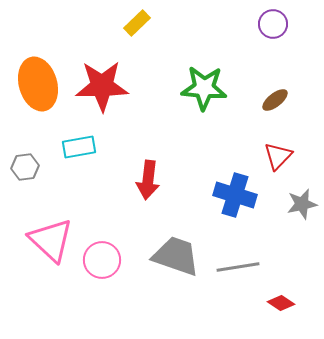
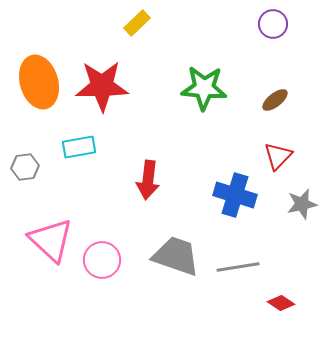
orange ellipse: moved 1 px right, 2 px up
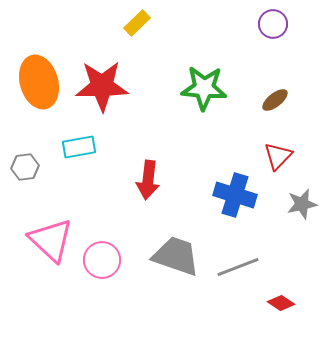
gray line: rotated 12 degrees counterclockwise
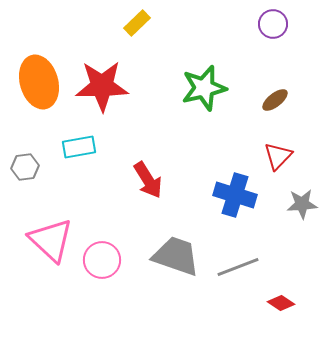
green star: rotated 18 degrees counterclockwise
red arrow: rotated 39 degrees counterclockwise
gray star: rotated 8 degrees clockwise
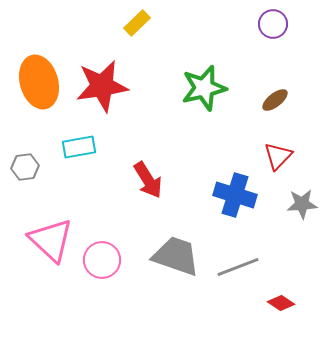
red star: rotated 8 degrees counterclockwise
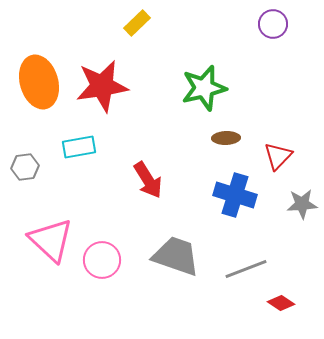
brown ellipse: moved 49 px left, 38 px down; rotated 36 degrees clockwise
gray line: moved 8 px right, 2 px down
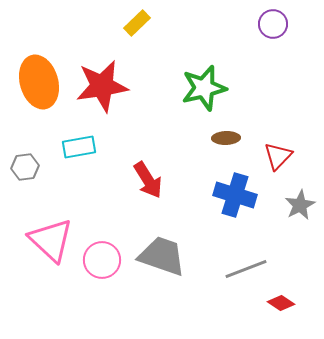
gray star: moved 2 px left, 1 px down; rotated 24 degrees counterclockwise
gray trapezoid: moved 14 px left
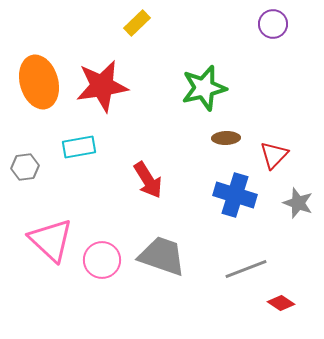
red triangle: moved 4 px left, 1 px up
gray star: moved 2 px left, 2 px up; rotated 24 degrees counterclockwise
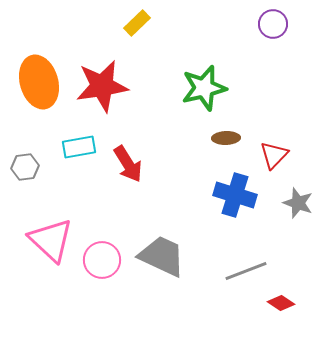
red arrow: moved 20 px left, 16 px up
gray trapezoid: rotated 6 degrees clockwise
gray line: moved 2 px down
